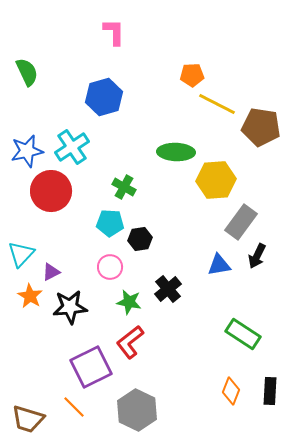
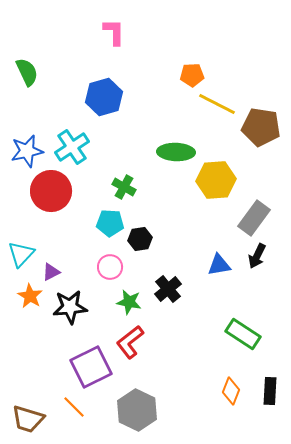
gray rectangle: moved 13 px right, 4 px up
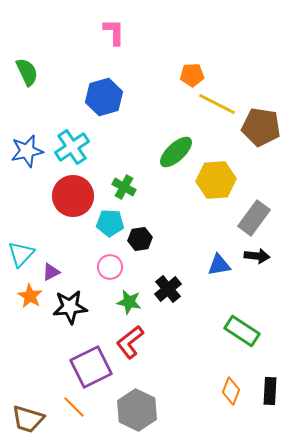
green ellipse: rotated 45 degrees counterclockwise
red circle: moved 22 px right, 5 px down
black arrow: rotated 110 degrees counterclockwise
green rectangle: moved 1 px left, 3 px up
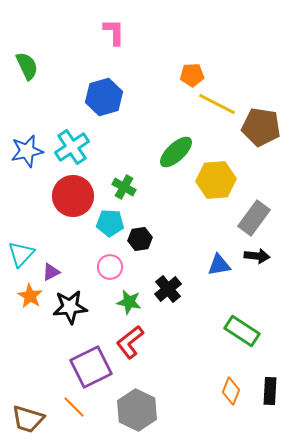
green semicircle: moved 6 px up
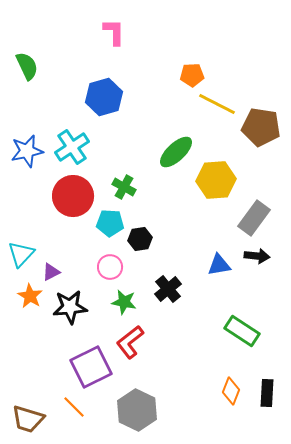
green star: moved 5 px left
black rectangle: moved 3 px left, 2 px down
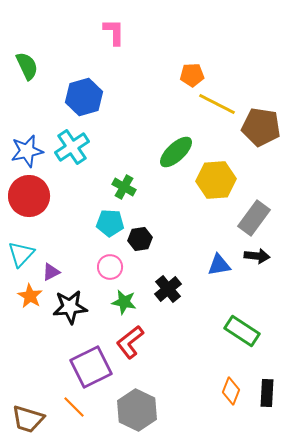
blue hexagon: moved 20 px left
red circle: moved 44 px left
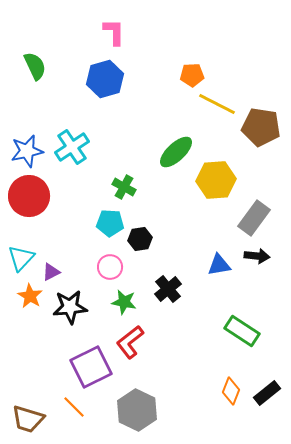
green semicircle: moved 8 px right
blue hexagon: moved 21 px right, 18 px up
cyan triangle: moved 4 px down
black rectangle: rotated 48 degrees clockwise
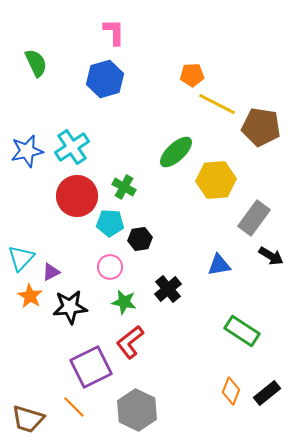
green semicircle: moved 1 px right, 3 px up
red circle: moved 48 px right
black arrow: moved 14 px right; rotated 25 degrees clockwise
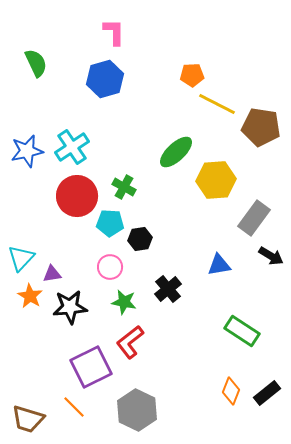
purple triangle: moved 1 px right, 2 px down; rotated 18 degrees clockwise
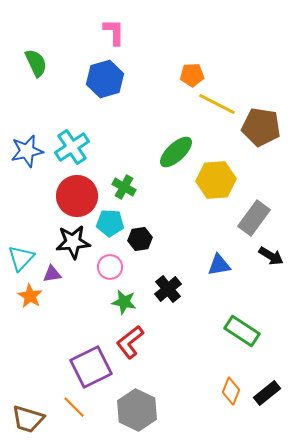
black star: moved 3 px right, 65 px up
